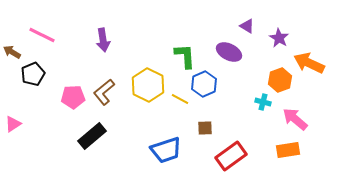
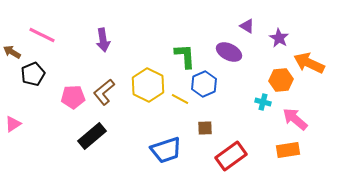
orange hexagon: moved 1 px right; rotated 15 degrees clockwise
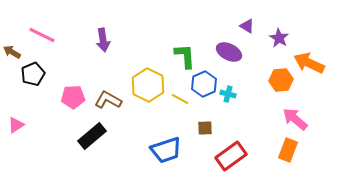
brown L-shape: moved 4 px right, 8 px down; rotated 68 degrees clockwise
cyan cross: moved 35 px left, 8 px up
pink triangle: moved 3 px right, 1 px down
orange rectangle: rotated 60 degrees counterclockwise
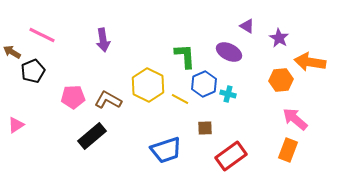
orange arrow: moved 1 px right, 1 px up; rotated 16 degrees counterclockwise
black pentagon: moved 3 px up
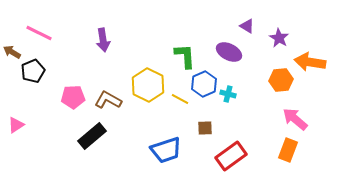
pink line: moved 3 px left, 2 px up
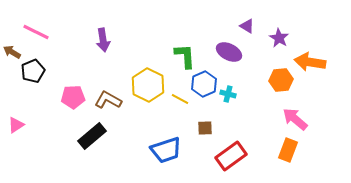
pink line: moved 3 px left, 1 px up
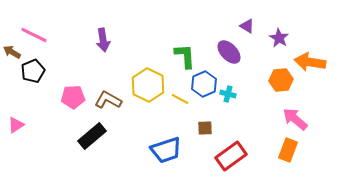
pink line: moved 2 px left, 3 px down
purple ellipse: rotated 20 degrees clockwise
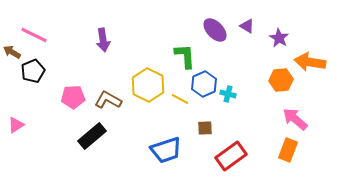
purple ellipse: moved 14 px left, 22 px up
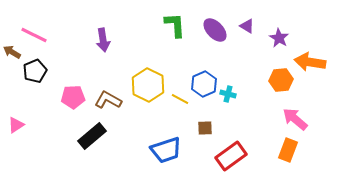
green L-shape: moved 10 px left, 31 px up
black pentagon: moved 2 px right
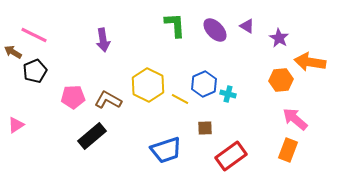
brown arrow: moved 1 px right
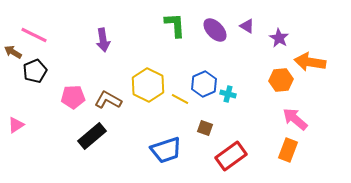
brown square: rotated 21 degrees clockwise
